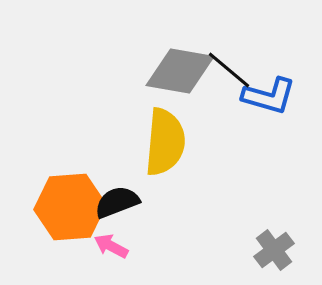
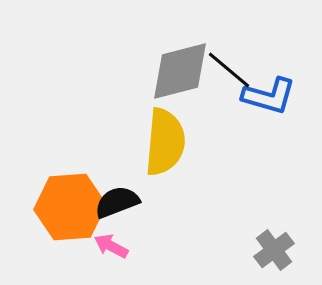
gray diamond: rotated 24 degrees counterclockwise
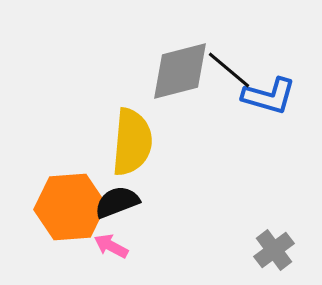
yellow semicircle: moved 33 px left
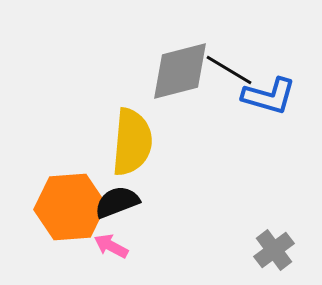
black line: rotated 9 degrees counterclockwise
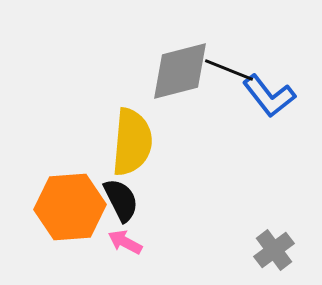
black line: rotated 9 degrees counterclockwise
blue L-shape: rotated 36 degrees clockwise
black semicircle: moved 4 px right, 2 px up; rotated 84 degrees clockwise
pink arrow: moved 14 px right, 4 px up
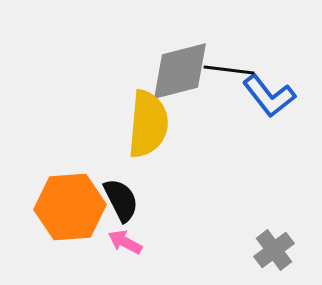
black line: rotated 15 degrees counterclockwise
yellow semicircle: moved 16 px right, 18 px up
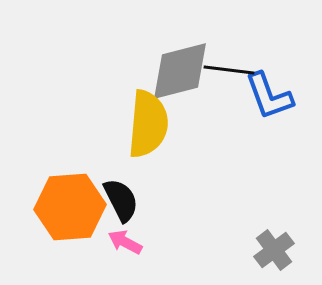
blue L-shape: rotated 18 degrees clockwise
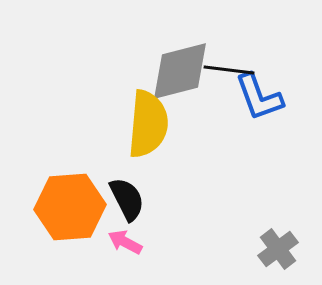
blue L-shape: moved 10 px left, 1 px down
black semicircle: moved 6 px right, 1 px up
gray cross: moved 4 px right, 1 px up
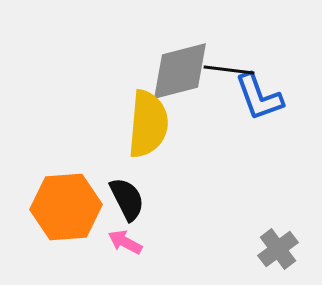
orange hexagon: moved 4 px left
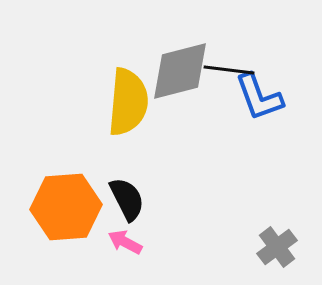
yellow semicircle: moved 20 px left, 22 px up
gray cross: moved 1 px left, 2 px up
